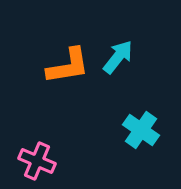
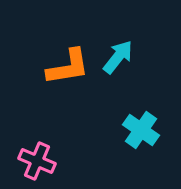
orange L-shape: moved 1 px down
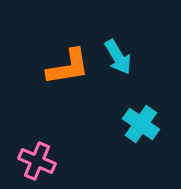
cyan arrow: rotated 111 degrees clockwise
cyan cross: moved 6 px up
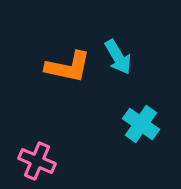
orange L-shape: rotated 21 degrees clockwise
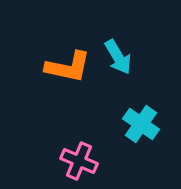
pink cross: moved 42 px right
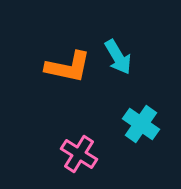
pink cross: moved 7 px up; rotated 9 degrees clockwise
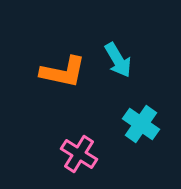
cyan arrow: moved 3 px down
orange L-shape: moved 5 px left, 5 px down
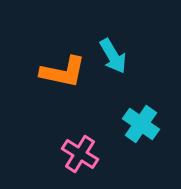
cyan arrow: moved 5 px left, 4 px up
pink cross: moved 1 px right
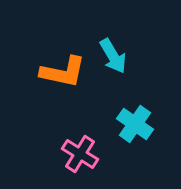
cyan cross: moved 6 px left
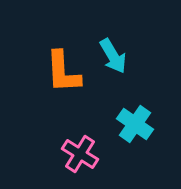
orange L-shape: rotated 75 degrees clockwise
